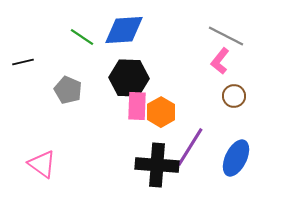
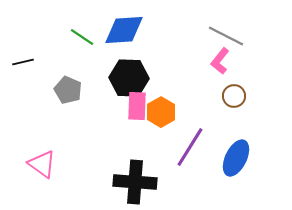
black cross: moved 22 px left, 17 px down
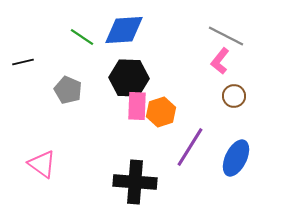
orange hexagon: rotated 12 degrees clockwise
